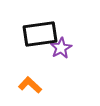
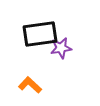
purple star: rotated 20 degrees clockwise
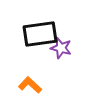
purple star: rotated 25 degrees clockwise
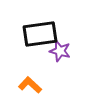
purple star: moved 1 px left, 3 px down
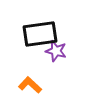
purple star: moved 4 px left
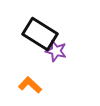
black rectangle: rotated 40 degrees clockwise
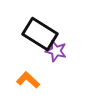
orange L-shape: moved 2 px left, 5 px up
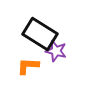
orange L-shape: moved 14 px up; rotated 40 degrees counterclockwise
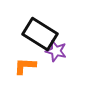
orange L-shape: moved 3 px left
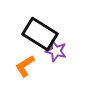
orange L-shape: rotated 35 degrees counterclockwise
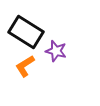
black rectangle: moved 14 px left, 2 px up
